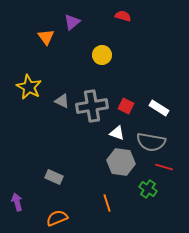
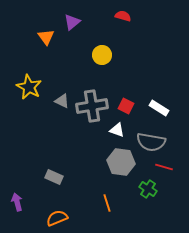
white triangle: moved 3 px up
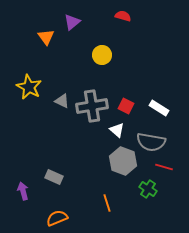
white triangle: rotated 21 degrees clockwise
gray hexagon: moved 2 px right, 1 px up; rotated 12 degrees clockwise
purple arrow: moved 6 px right, 11 px up
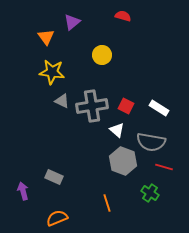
yellow star: moved 23 px right, 15 px up; rotated 20 degrees counterclockwise
green cross: moved 2 px right, 4 px down
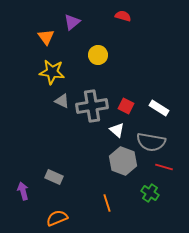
yellow circle: moved 4 px left
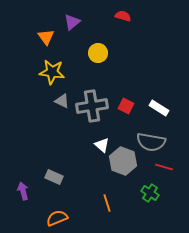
yellow circle: moved 2 px up
white triangle: moved 15 px left, 15 px down
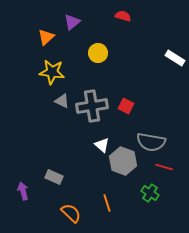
orange triangle: rotated 24 degrees clockwise
white rectangle: moved 16 px right, 50 px up
orange semicircle: moved 14 px right, 5 px up; rotated 65 degrees clockwise
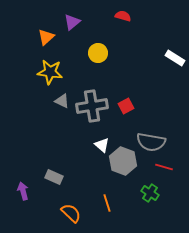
yellow star: moved 2 px left
red square: rotated 35 degrees clockwise
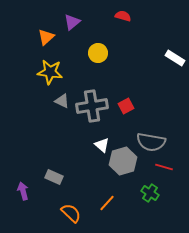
gray hexagon: rotated 24 degrees clockwise
orange line: rotated 60 degrees clockwise
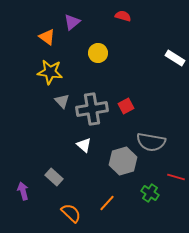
orange triangle: moved 1 px right; rotated 42 degrees counterclockwise
gray triangle: rotated 21 degrees clockwise
gray cross: moved 3 px down
white triangle: moved 18 px left
red line: moved 12 px right, 10 px down
gray rectangle: rotated 18 degrees clockwise
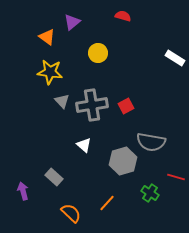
gray cross: moved 4 px up
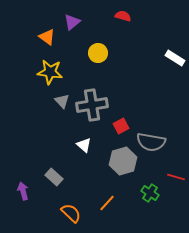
red square: moved 5 px left, 20 px down
